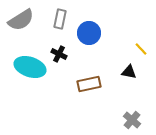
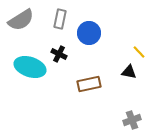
yellow line: moved 2 px left, 3 px down
gray cross: rotated 30 degrees clockwise
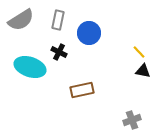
gray rectangle: moved 2 px left, 1 px down
black cross: moved 2 px up
black triangle: moved 14 px right, 1 px up
brown rectangle: moved 7 px left, 6 px down
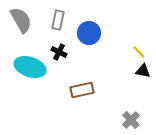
gray semicircle: rotated 88 degrees counterclockwise
gray cross: moved 1 px left; rotated 24 degrees counterclockwise
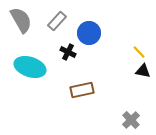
gray rectangle: moved 1 px left, 1 px down; rotated 30 degrees clockwise
black cross: moved 9 px right
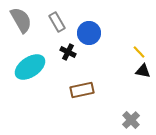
gray rectangle: moved 1 px down; rotated 72 degrees counterclockwise
cyan ellipse: rotated 52 degrees counterclockwise
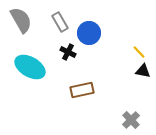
gray rectangle: moved 3 px right
cyan ellipse: rotated 64 degrees clockwise
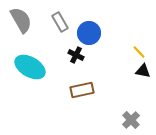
black cross: moved 8 px right, 3 px down
